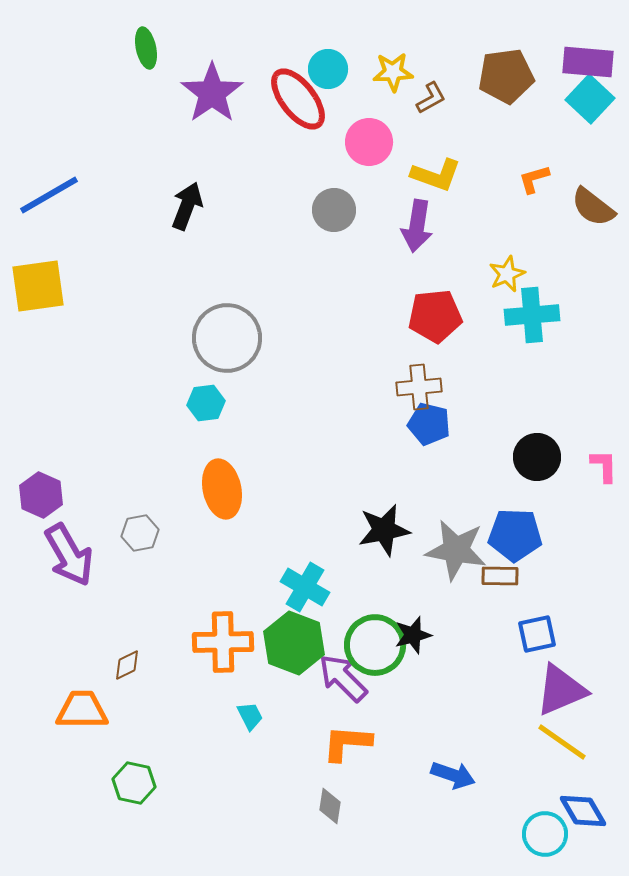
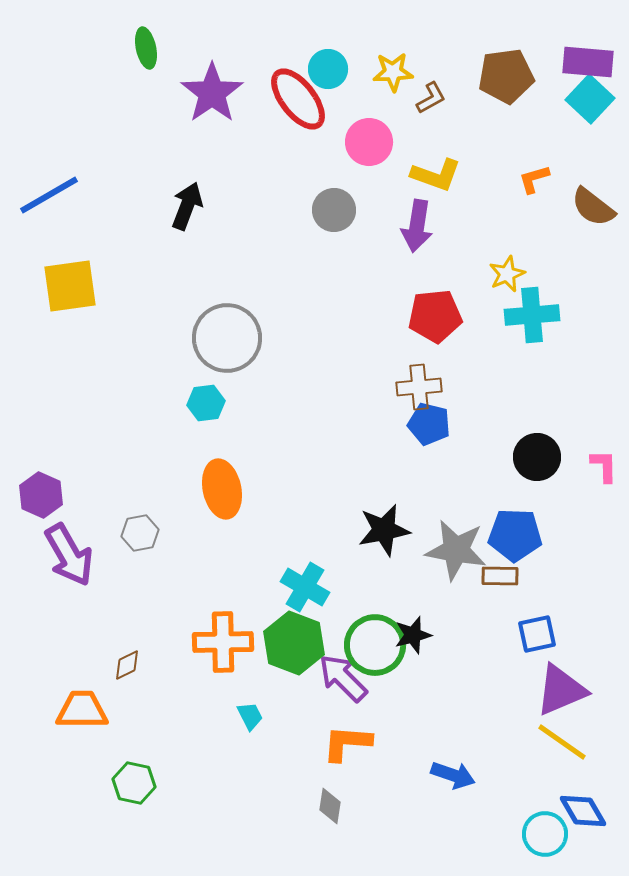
yellow square at (38, 286): moved 32 px right
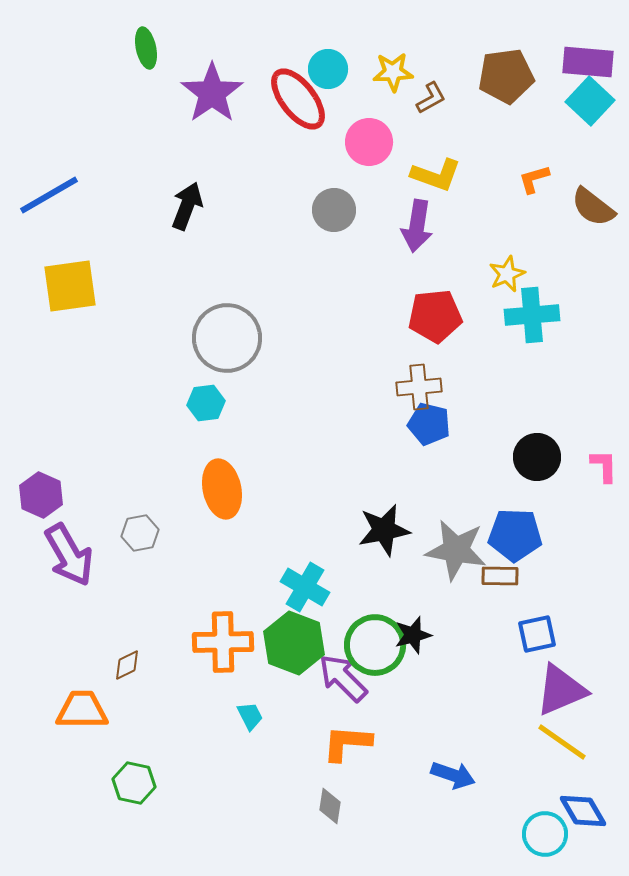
cyan square at (590, 99): moved 2 px down
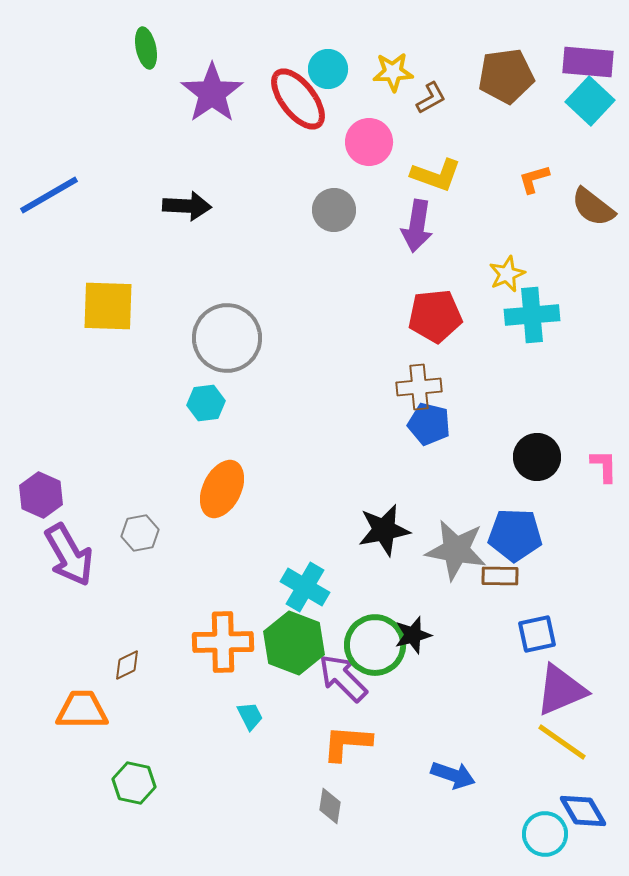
black arrow at (187, 206): rotated 72 degrees clockwise
yellow square at (70, 286): moved 38 px right, 20 px down; rotated 10 degrees clockwise
orange ellipse at (222, 489): rotated 38 degrees clockwise
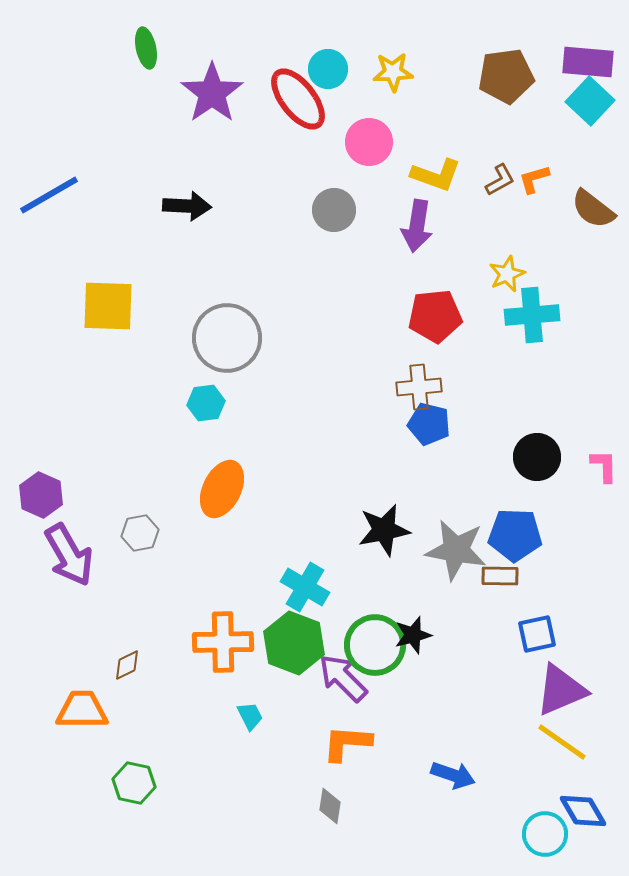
brown L-shape at (431, 98): moved 69 px right, 82 px down
brown semicircle at (593, 207): moved 2 px down
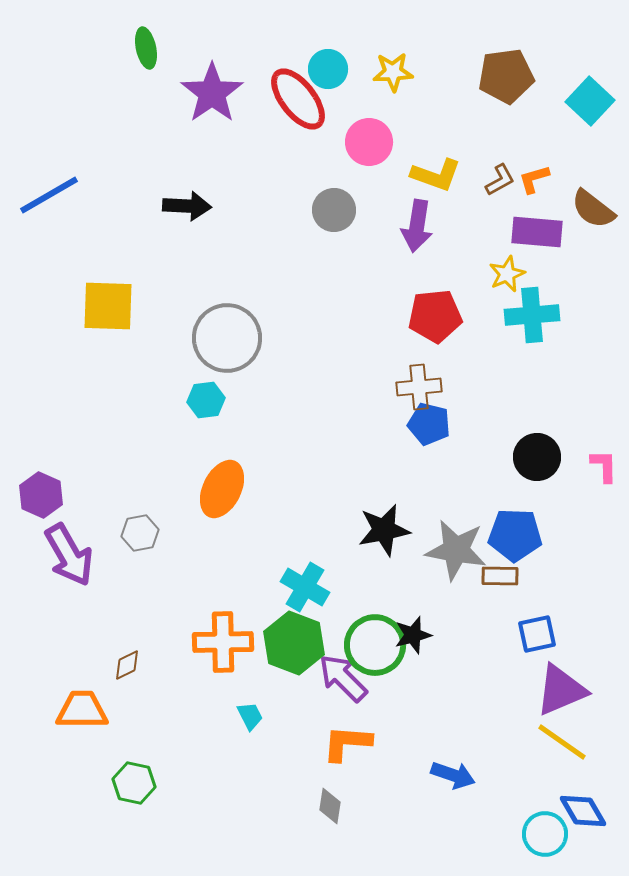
purple rectangle at (588, 62): moved 51 px left, 170 px down
cyan hexagon at (206, 403): moved 3 px up
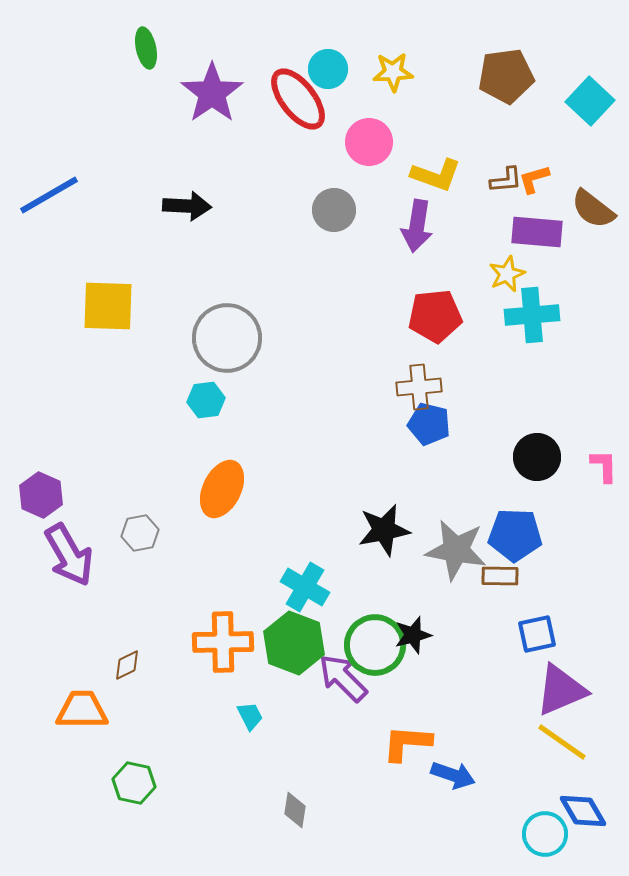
brown L-shape at (500, 180): moved 6 px right; rotated 24 degrees clockwise
orange L-shape at (347, 743): moved 60 px right
gray diamond at (330, 806): moved 35 px left, 4 px down
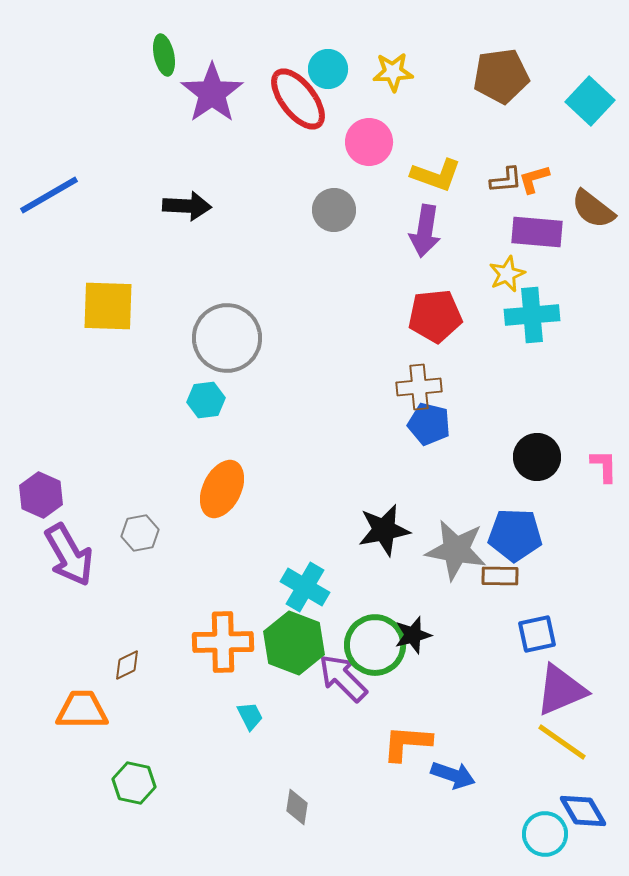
green ellipse at (146, 48): moved 18 px right, 7 px down
brown pentagon at (506, 76): moved 5 px left
purple arrow at (417, 226): moved 8 px right, 5 px down
gray diamond at (295, 810): moved 2 px right, 3 px up
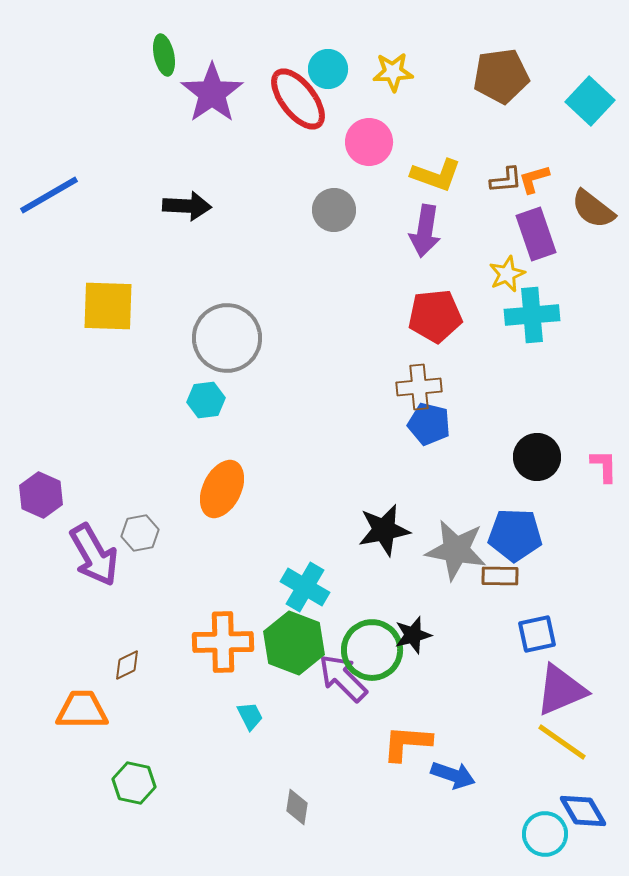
purple rectangle at (537, 232): moved 1 px left, 2 px down; rotated 66 degrees clockwise
purple arrow at (69, 555): moved 25 px right
green circle at (375, 645): moved 3 px left, 5 px down
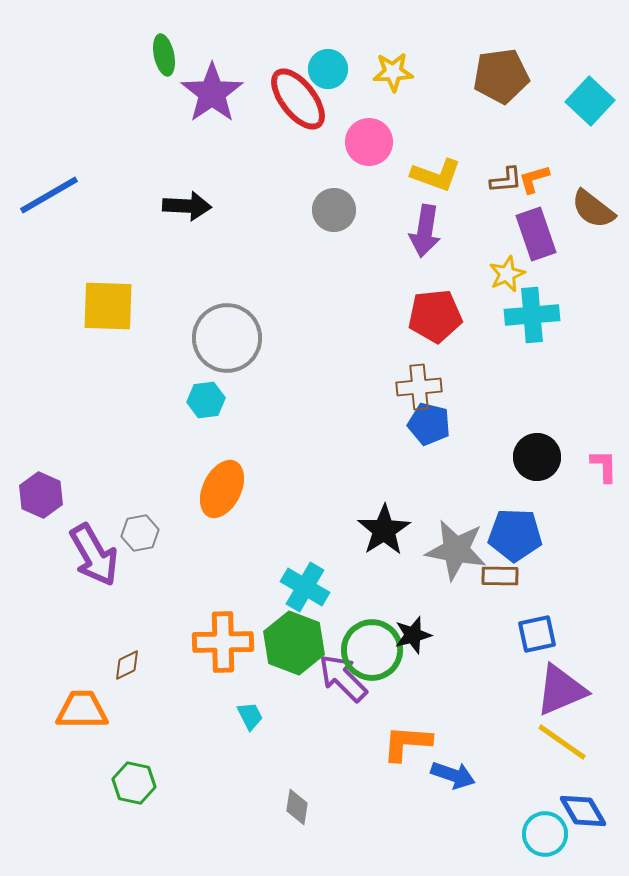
black star at (384, 530): rotated 22 degrees counterclockwise
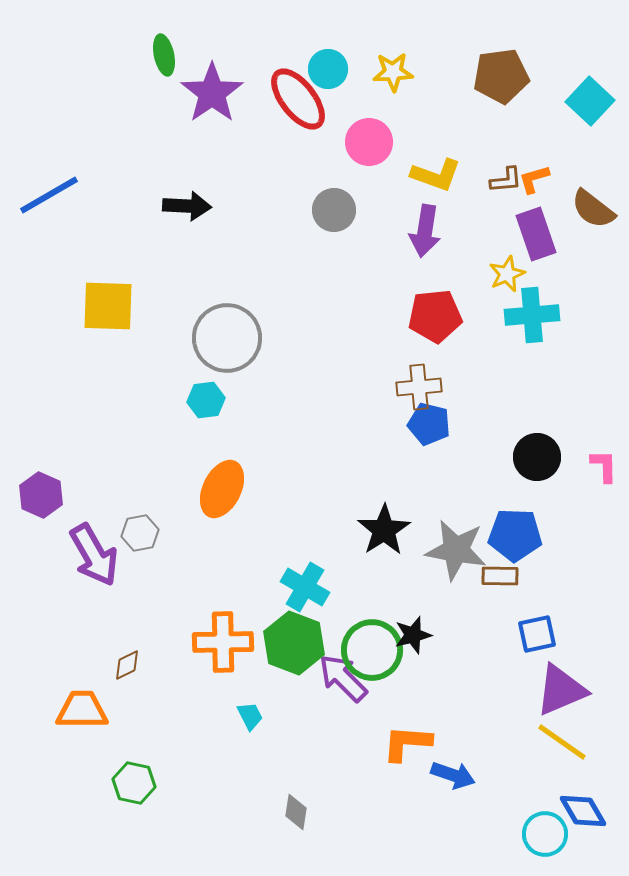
gray diamond at (297, 807): moved 1 px left, 5 px down
